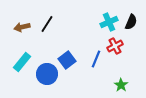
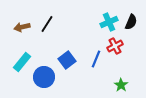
blue circle: moved 3 px left, 3 px down
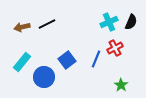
black line: rotated 30 degrees clockwise
red cross: moved 2 px down
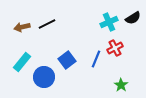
black semicircle: moved 2 px right, 4 px up; rotated 35 degrees clockwise
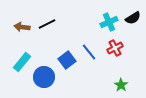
brown arrow: rotated 21 degrees clockwise
blue line: moved 7 px left, 7 px up; rotated 60 degrees counterclockwise
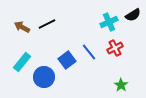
black semicircle: moved 3 px up
brown arrow: rotated 21 degrees clockwise
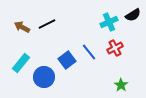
cyan rectangle: moved 1 px left, 1 px down
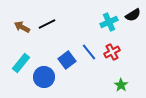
red cross: moved 3 px left, 4 px down
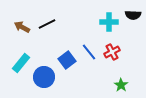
black semicircle: rotated 35 degrees clockwise
cyan cross: rotated 24 degrees clockwise
